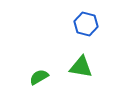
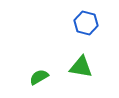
blue hexagon: moved 1 px up
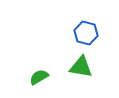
blue hexagon: moved 10 px down
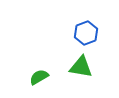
blue hexagon: rotated 25 degrees clockwise
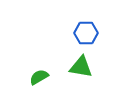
blue hexagon: rotated 20 degrees clockwise
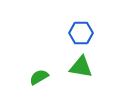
blue hexagon: moved 5 px left
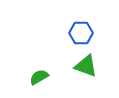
green triangle: moved 5 px right, 1 px up; rotated 10 degrees clockwise
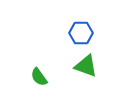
green semicircle: rotated 96 degrees counterclockwise
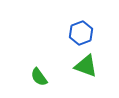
blue hexagon: rotated 20 degrees counterclockwise
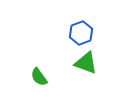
green triangle: moved 3 px up
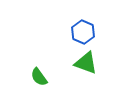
blue hexagon: moved 2 px right, 1 px up; rotated 15 degrees counterclockwise
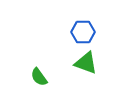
blue hexagon: rotated 25 degrees counterclockwise
